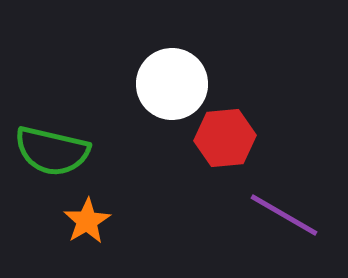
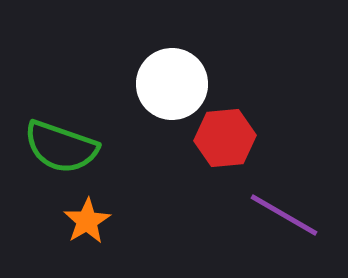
green semicircle: moved 9 px right, 4 px up; rotated 6 degrees clockwise
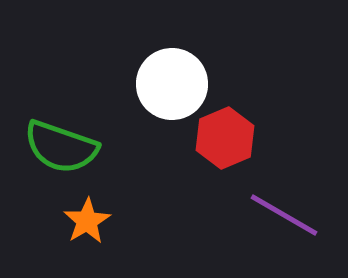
red hexagon: rotated 18 degrees counterclockwise
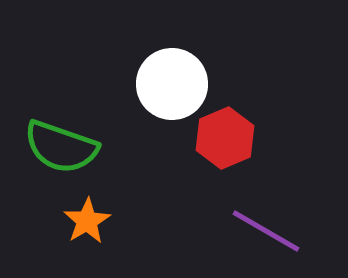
purple line: moved 18 px left, 16 px down
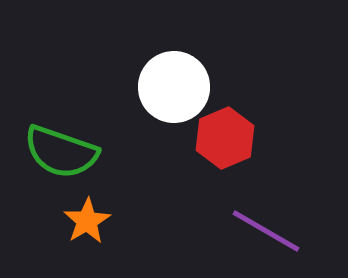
white circle: moved 2 px right, 3 px down
green semicircle: moved 5 px down
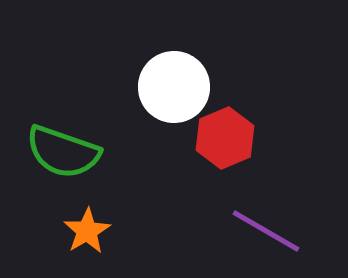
green semicircle: moved 2 px right
orange star: moved 10 px down
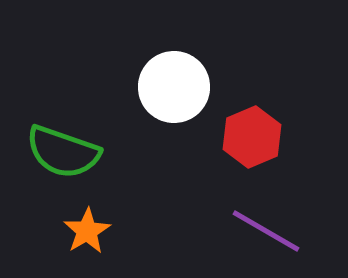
red hexagon: moved 27 px right, 1 px up
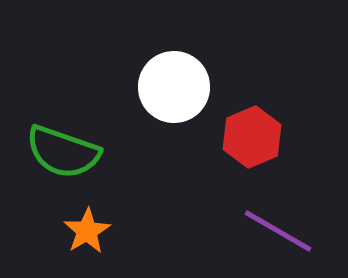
purple line: moved 12 px right
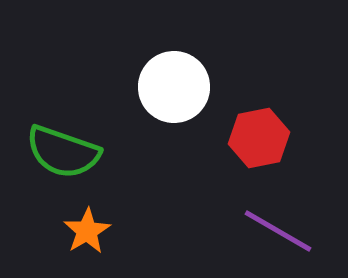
red hexagon: moved 7 px right, 1 px down; rotated 12 degrees clockwise
